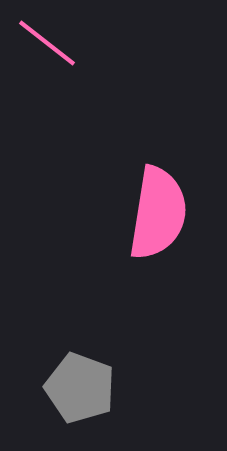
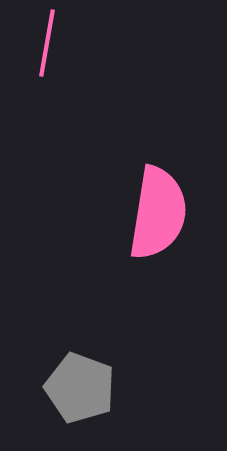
pink line: rotated 62 degrees clockwise
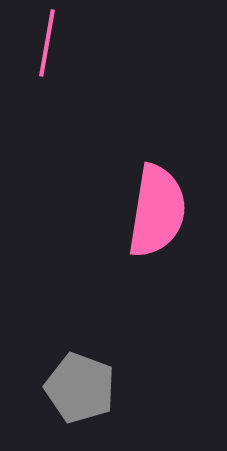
pink semicircle: moved 1 px left, 2 px up
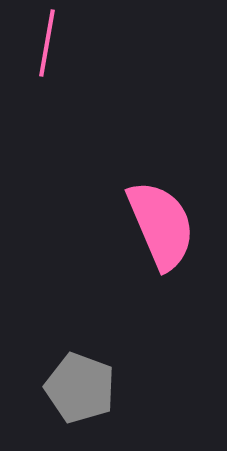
pink semicircle: moved 4 px right, 14 px down; rotated 32 degrees counterclockwise
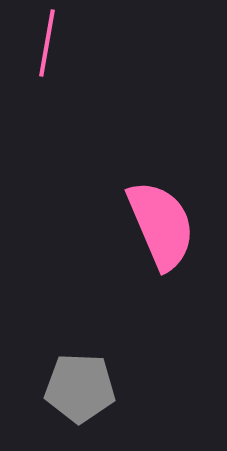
gray pentagon: rotated 18 degrees counterclockwise
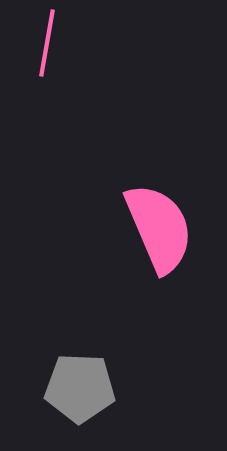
pink semicircle: moved 2 px left, 3 px down
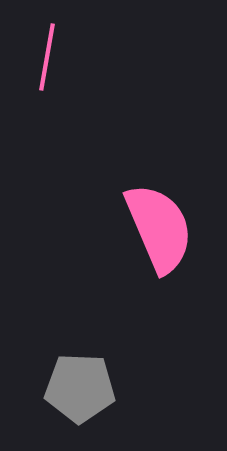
pink line: moved 14 px down
